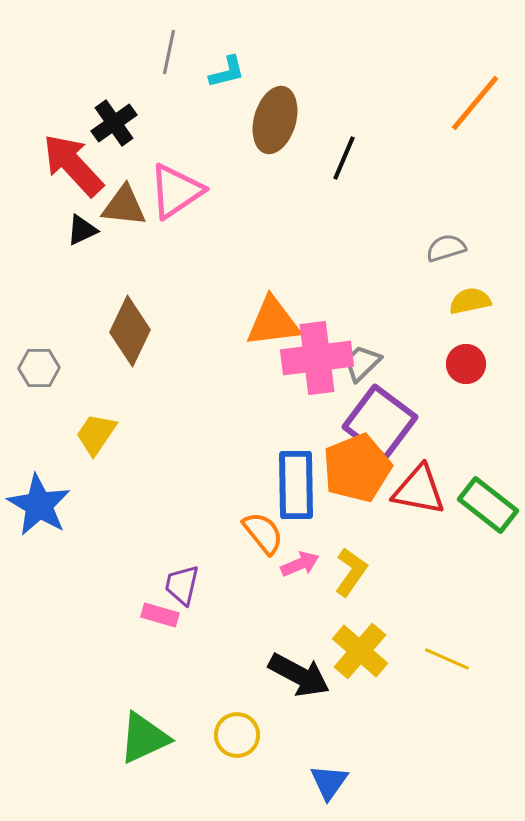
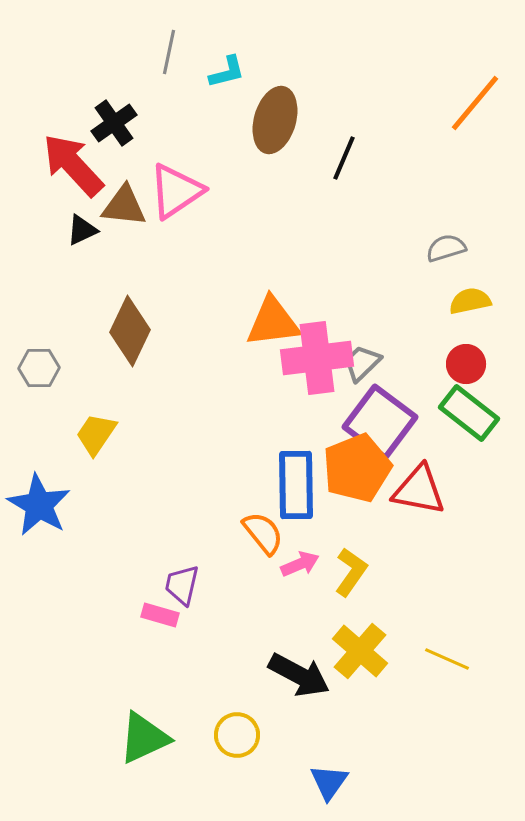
green rectangle: moved 19 px left, 92 px up
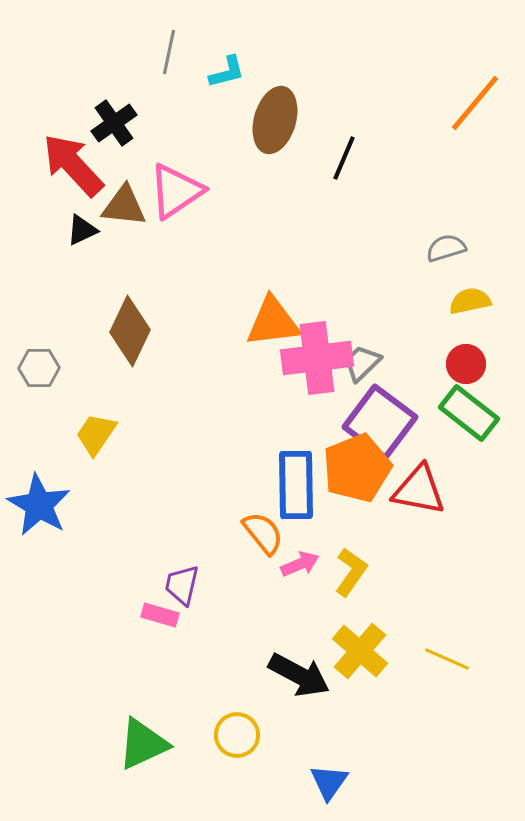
green triangle: moved 1 px left, 6 px down
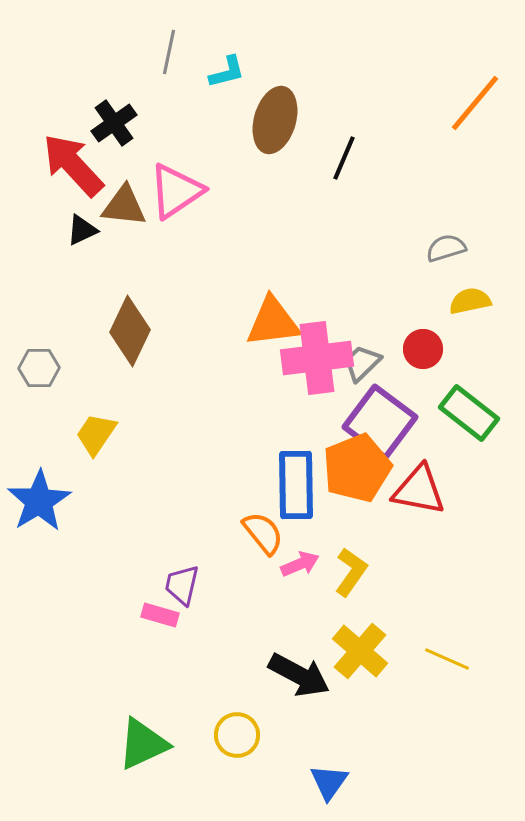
red circle: moved 43 px left, 15 px up
blue star: moved 4 px up; rotated 10 degrees clockwise
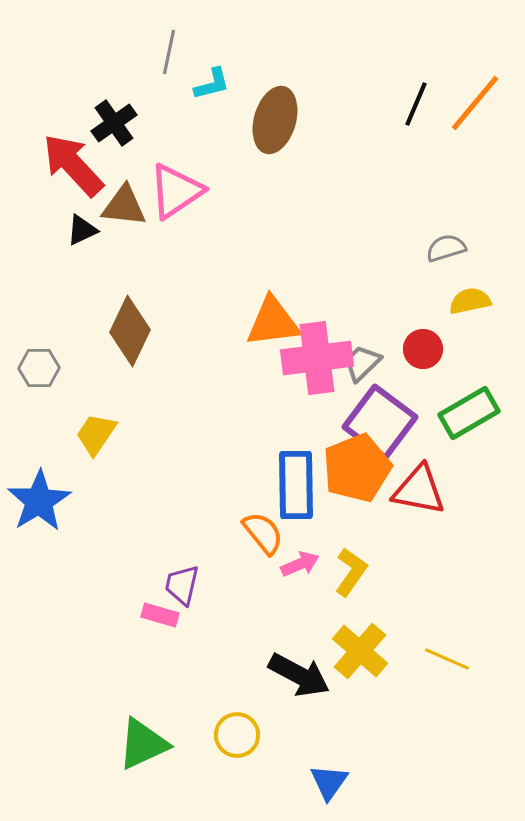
cyan L-shape: moved 15 px left, 12 px down
black line: moved 72 px right, 54 px up
green rectangle: rotated 68 degrees counterclockwise
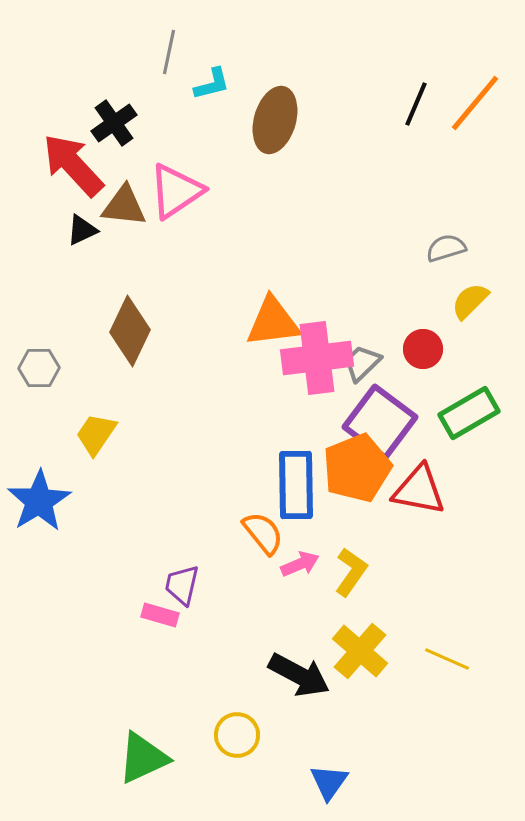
yellow semicircle: rotated 33 degrees counterclockwise
green triangle: moved 14 px down
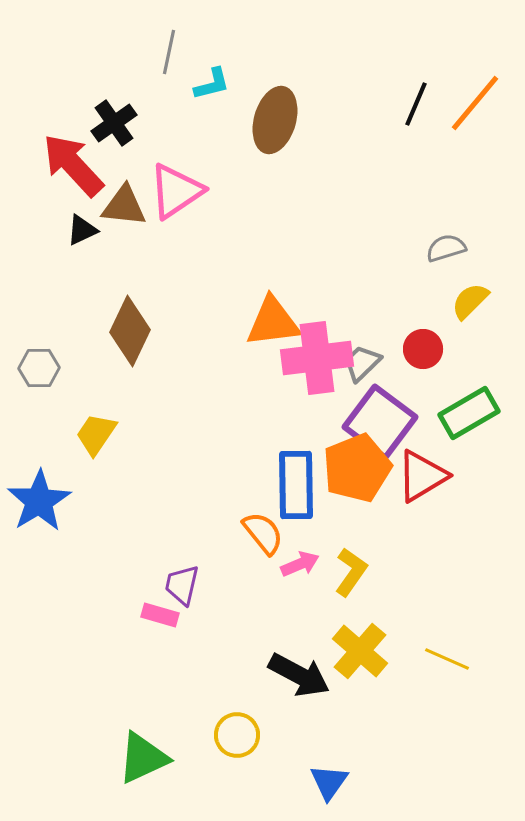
red triangle: moved 3 px right, 14 px up; rotated 42 degrees counterclockwise
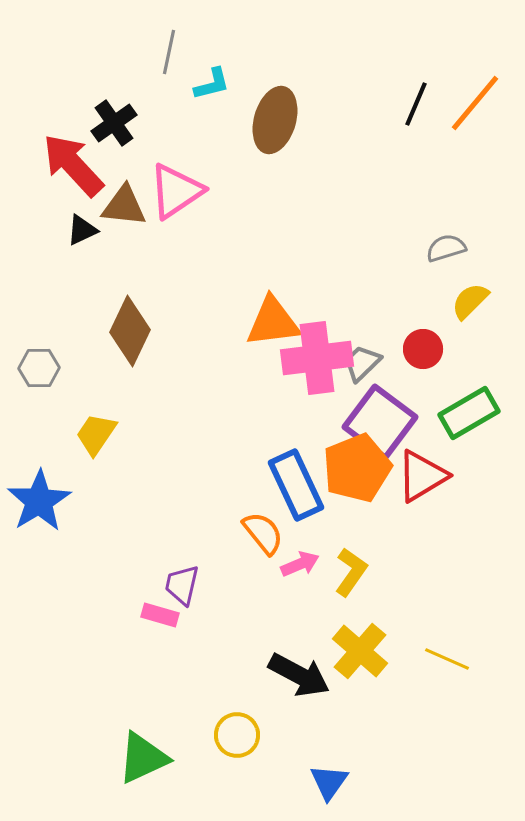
blue rectangle: rotated 24 degrees counterclockwise
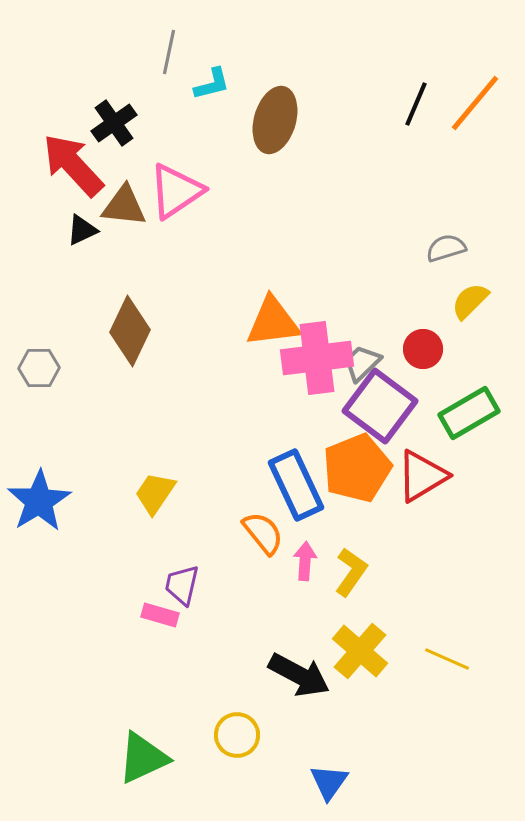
purple square: moved 16 px up
yellow trapezoid: moved 59 px right, 59 px down
pink arrow: moved 5 px right, 3 px up; rotated 63 degrees counterclockwise
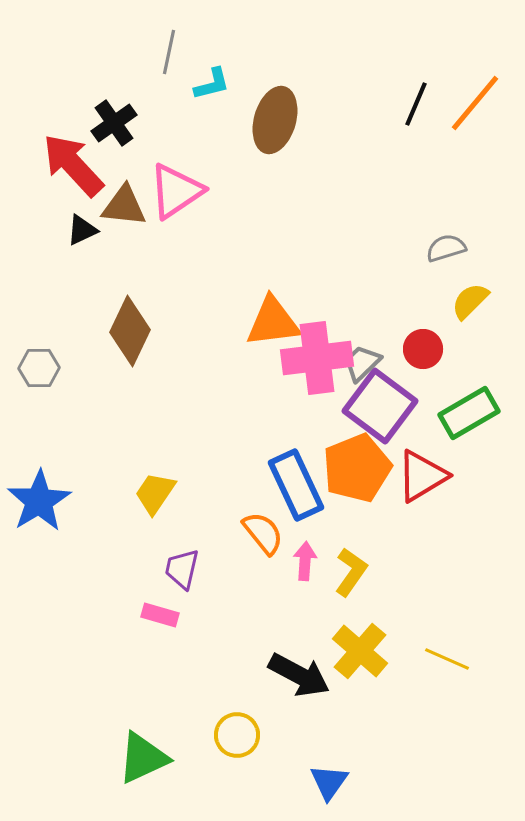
purple trapezoid: moved 16 px up
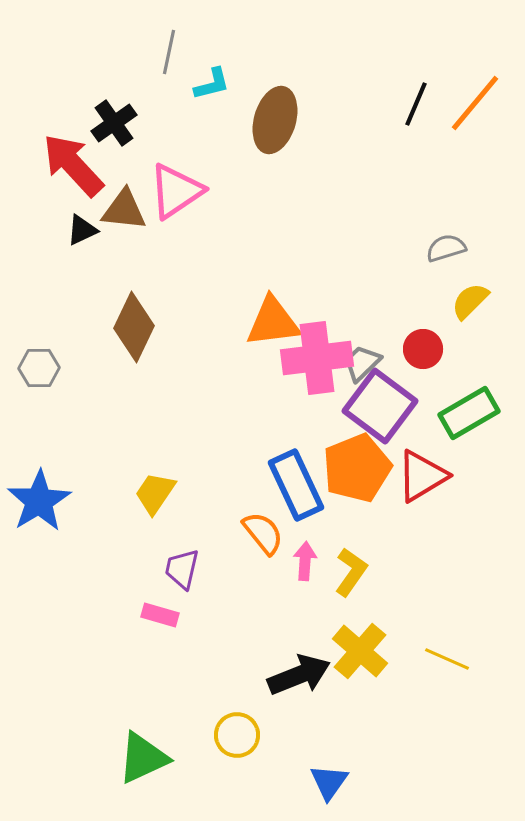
brown triangle: moved 4 px down
brown diamond: moved 4 px right, 4 px up
black arrow: rotated 50 degrees counterclockwise
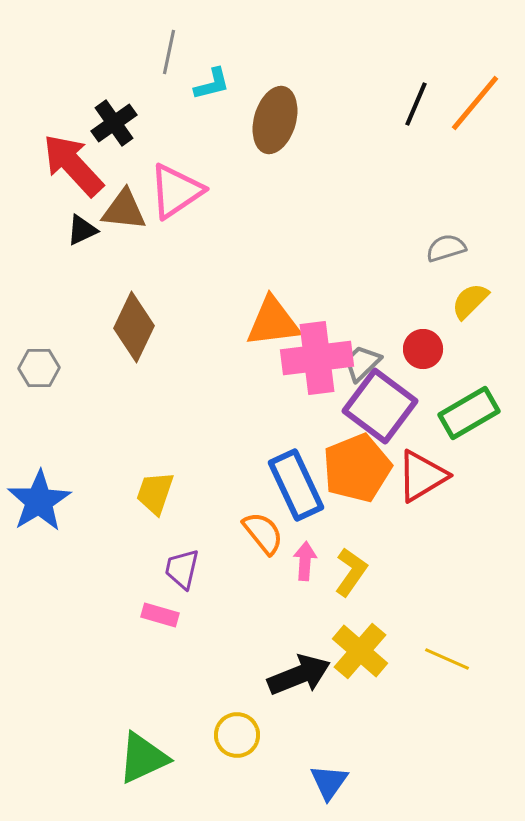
yellow trapezoid: rotated 15 degrees counterclockwise
